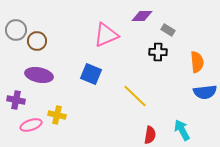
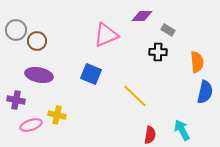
blue semicircle: rotated 70 degrees counterclockwise
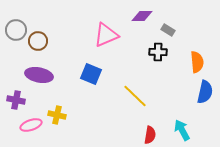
brown circle: moved 1 px right
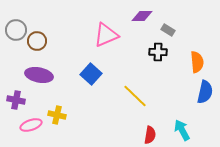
brown circle: moved 1 px left
blue square: rotated 20 degrees clockwise
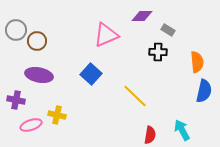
blue semicircle: moved 1 px left, 1 px up
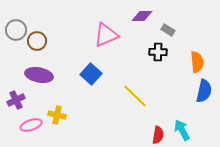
purple cross: rotated 36 degrees counterclockwise
red semicircle: moved 8 px right
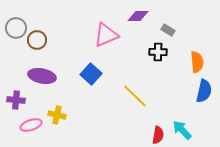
purple diamond: moved 4 px left
gray circle: moved 2 px up
brown circle: moved 1 px up
purple ellipse: moved 3 px right, 1 px down
purple cross: rotated 30 degrees clockwise
cyan arrow: rotated 15 degrees counterclockwise
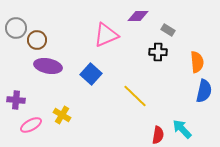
purple ellipse: moved 6 px right, 10 px up
yellow cross: moved 5 px right; rotated 18 degrees clockwise
pink ellipse: rotated 10 degrees counterclockwise
cyan arrow: moved 1 px up
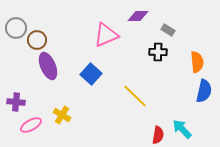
purple ellipse: rotated 56 degrees clockwise
purple cross: moved 2 px down
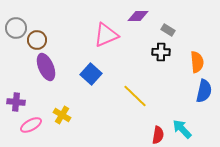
black cross: moved 3 px right
purple ellipse: moved 2 px left, 1 px down
